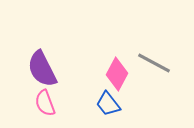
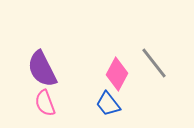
gray line: rotated 24 degrees clockwise
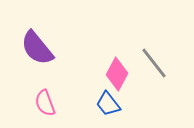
purple semicircle: moved 5 px left, 21 px up; rotated 12 degrees counterclockwise
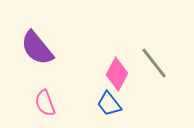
blue trapezoid: moved 1 px right
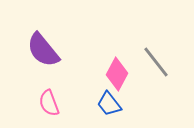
purple semicircle: moved 6 px right, 2 px down
gray line: moved 2 px right, 1 px up
pink semicircle: moved 4 px right
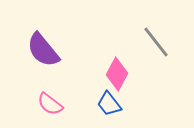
gray line: moved 20 px up
pink semicircle: moved 1 px right, 1 px down; rotated 32 degrees counterclockwise
